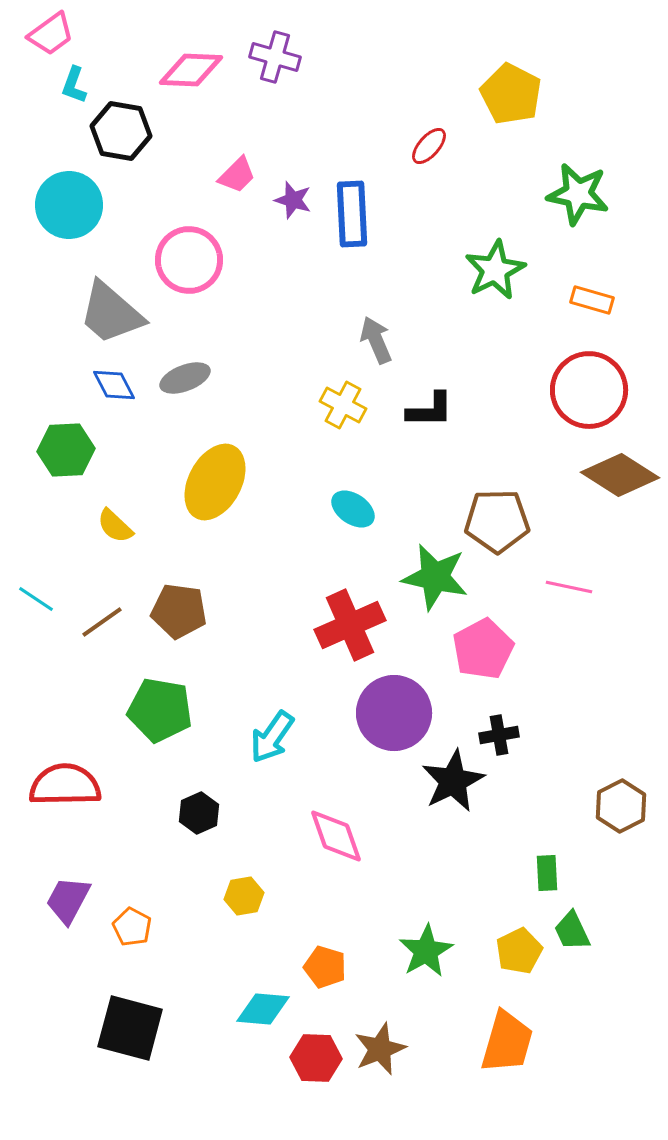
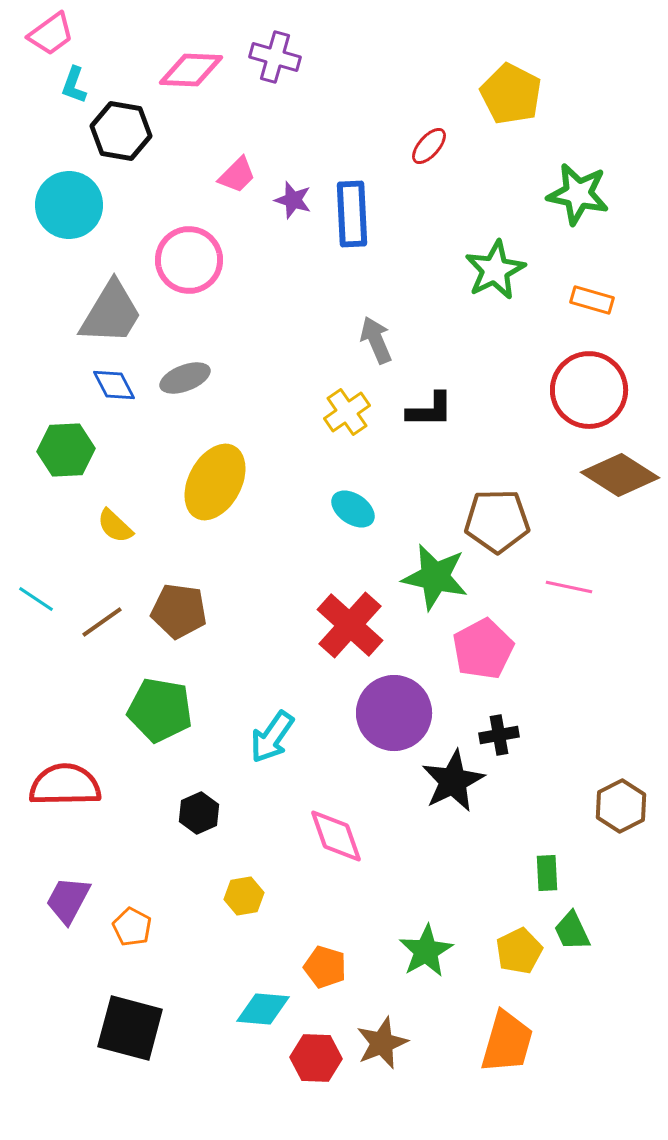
gray trapezoid at (111, 313): rotated 100 degrees counterclockwise
yellow cross at (343, 405): moved 4 px right, 7 px down; rotated 27 degrees clockwise
red cross at (350, 625): rotated 24 degrees counterclockwise
brown star at (380, 1049): moved 2 px right, 6 px up
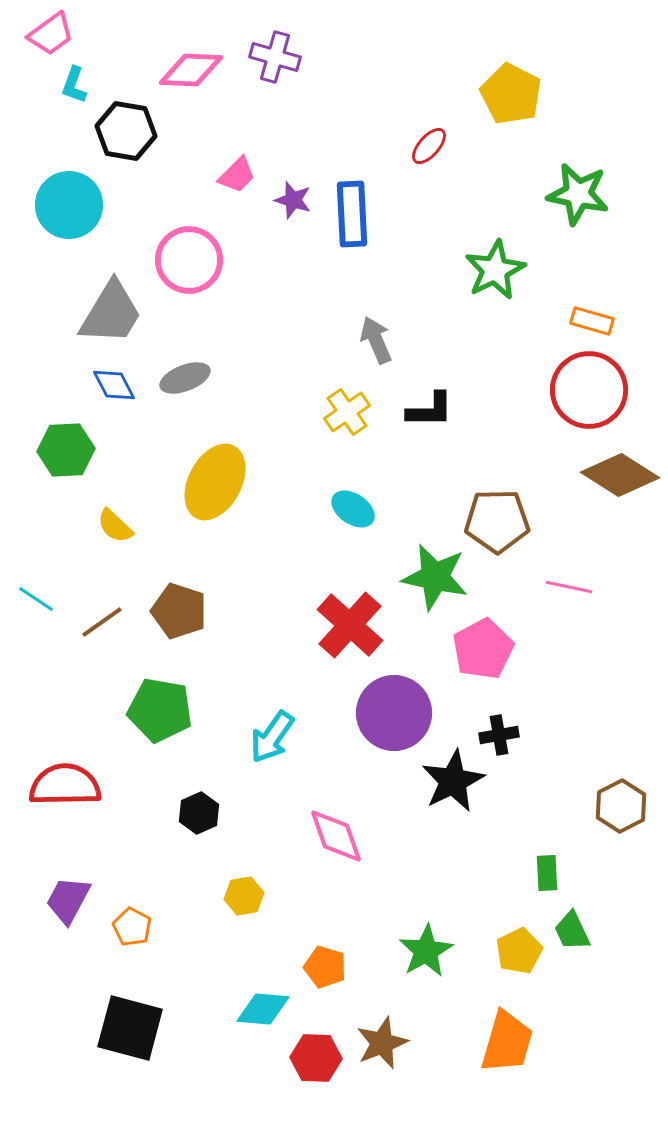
black hexagon at (121, 131): moved 5 px right
orange rectangle at (592, 300): moved 21 px down
brown pentagon at (179, 611): rotated 10 degrees clockwise
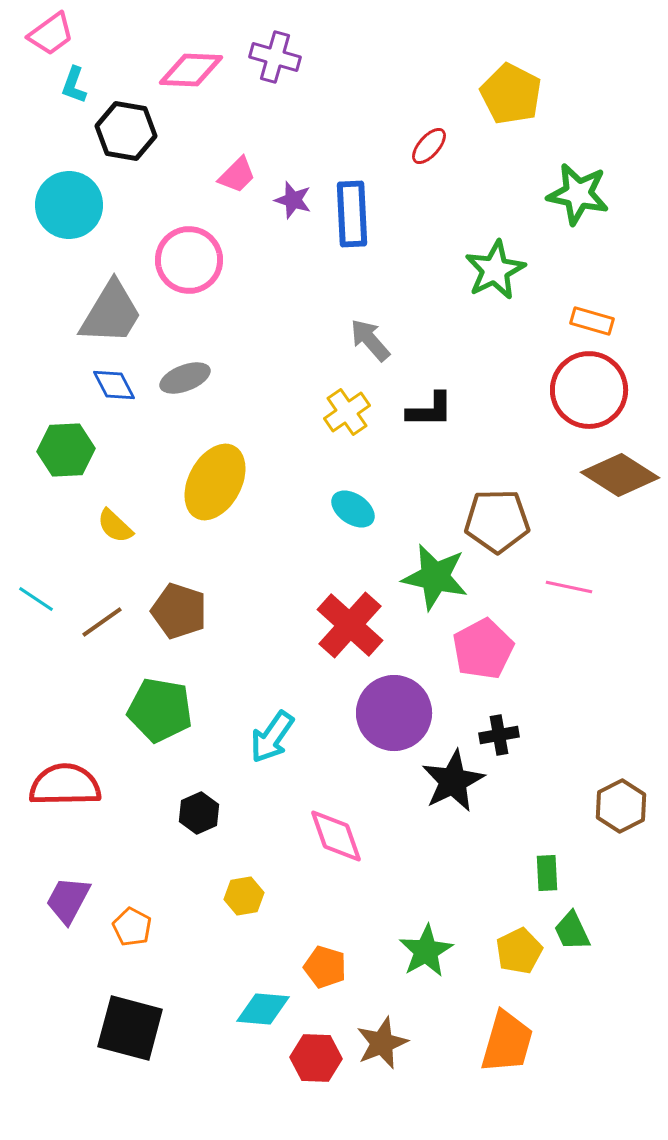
gray arrow at (376, 340): moved 6 px left; rotated 18 degrees counterclockwise
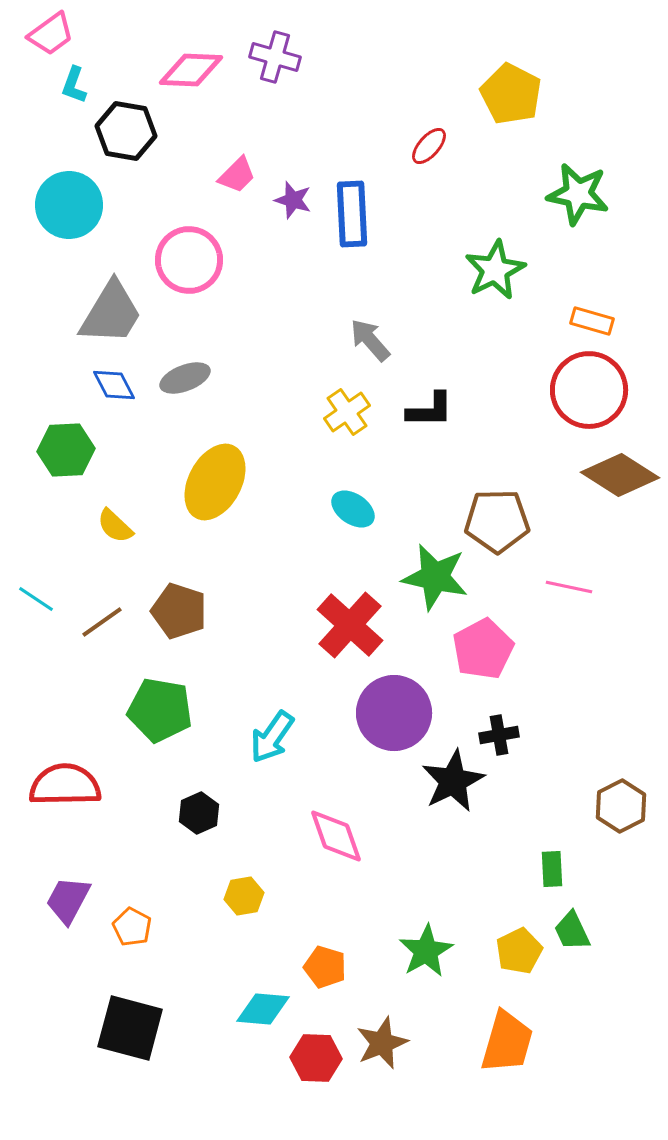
green rectangle at (547, 873): moved 5 px right, 4 px up
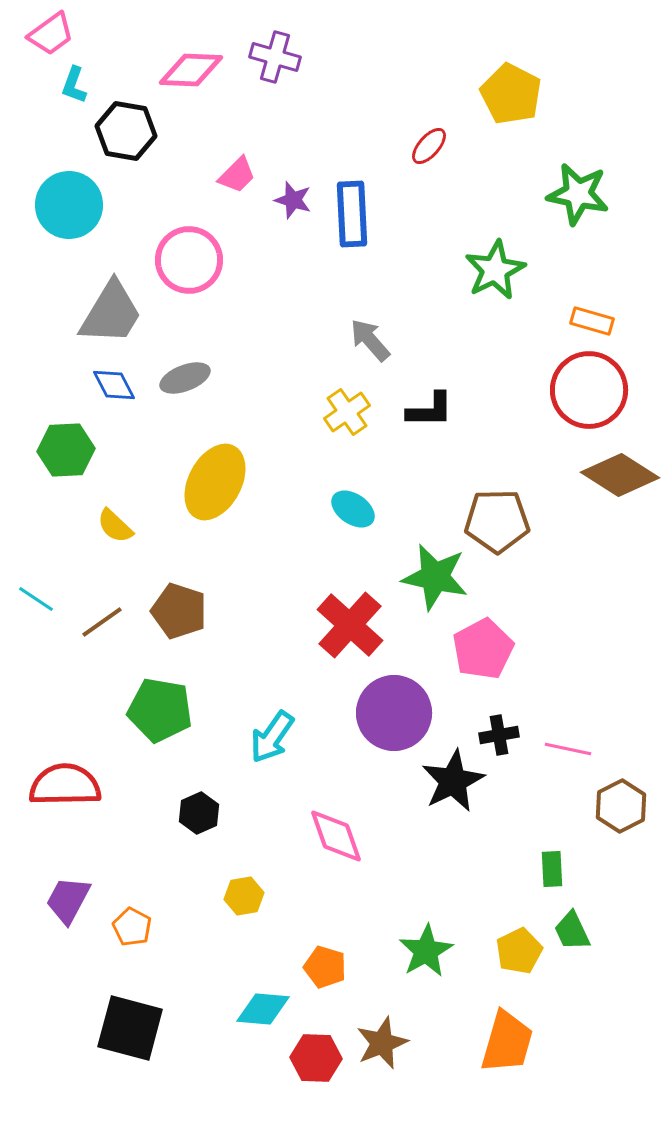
pink line at (569, 587): moved 1 px left, 162 px down
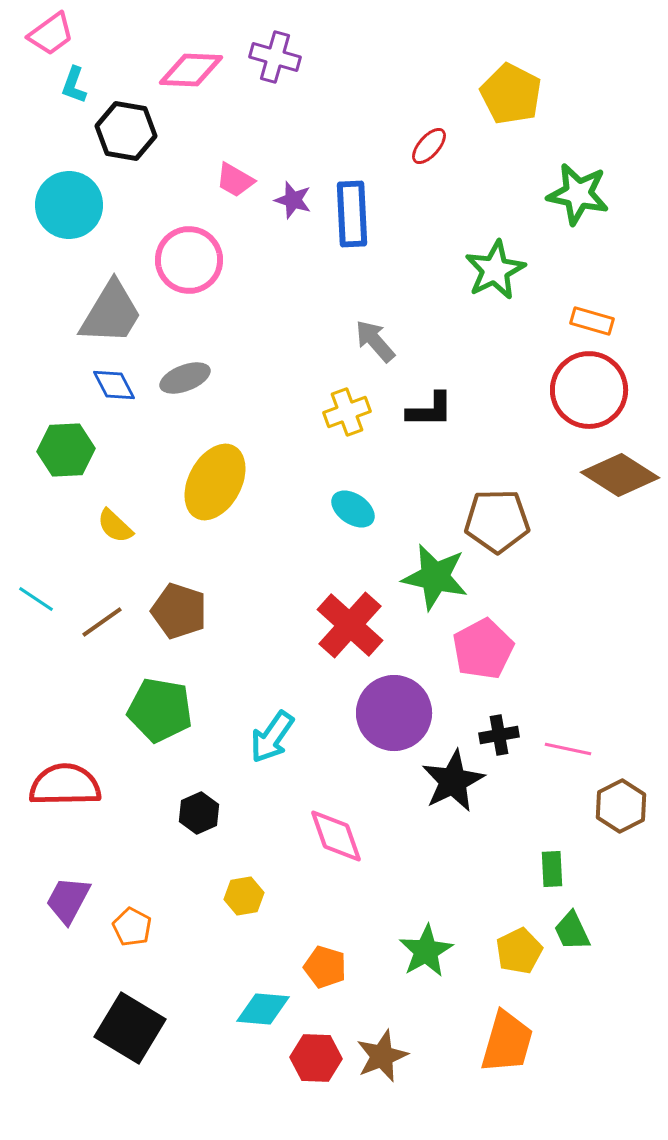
pink trapezoid at (237, 175): moved 2 px left, 5 px down; rotated 75 degrees clockwise
gray arrow at (370, 340): moved 5 px right, 1 px down
yellow cross at (347, 412): rotated 15 degrees clockwise
black square at (130, 1028): rotated 16 degrees clockwise
brown star at (382, 1043): moved 13 px down
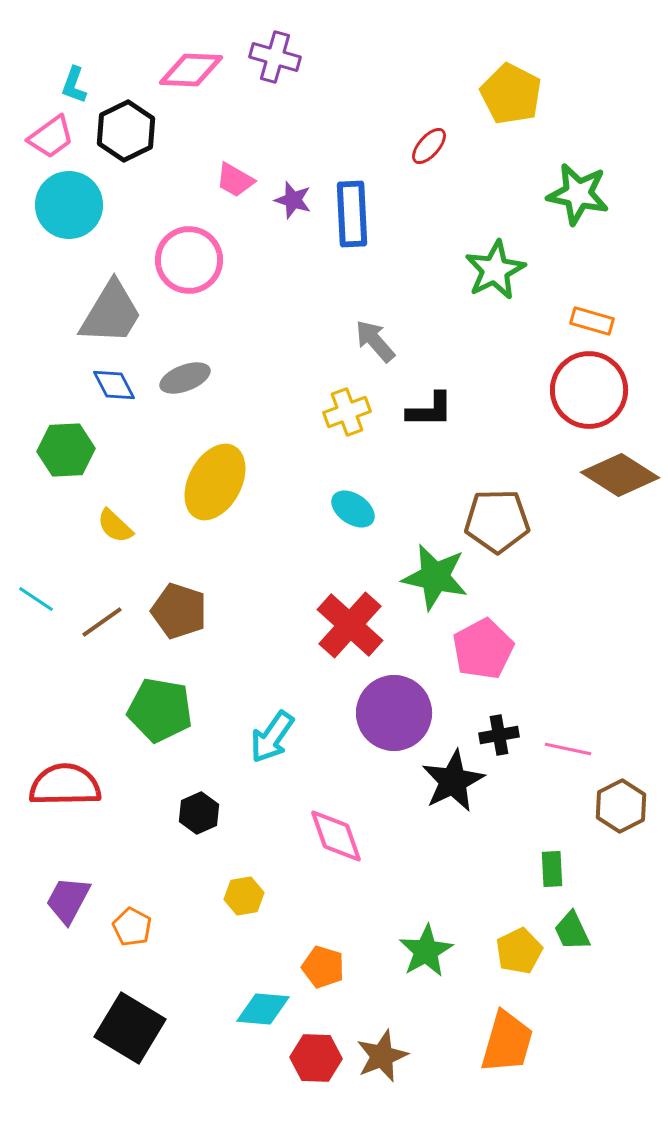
pink trapezoid at (51, 34): moved 103 px down
black hexagon at (126, 131): rotated 24 degrees clockwise
orange pentagon at (325, 967): moved 2 px left
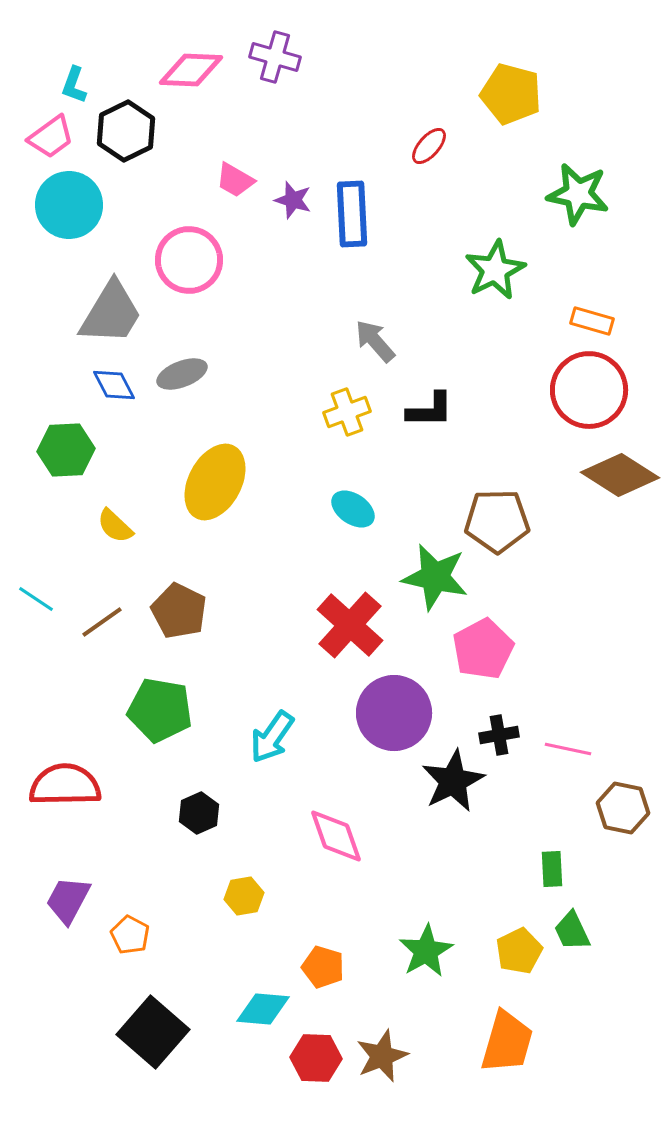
yellow pentagon at (511, 94): rotated 12 degrees counterclockwise
gray ellipse at (185, 378): moved 3 px left, 4 px up
brown pentagon at (179, 611): rotated 8 degrees clockwise
brown hexagon at (621, 806): moved 2 px right, 2 px down; rotated 21 degrees counterclockwise
orange pentagon at (132, 927): moved 2 px left, 8 px down
black square at (130, 1028): moved 23 px right, 4 px down; rotated 10 degrees clockwise
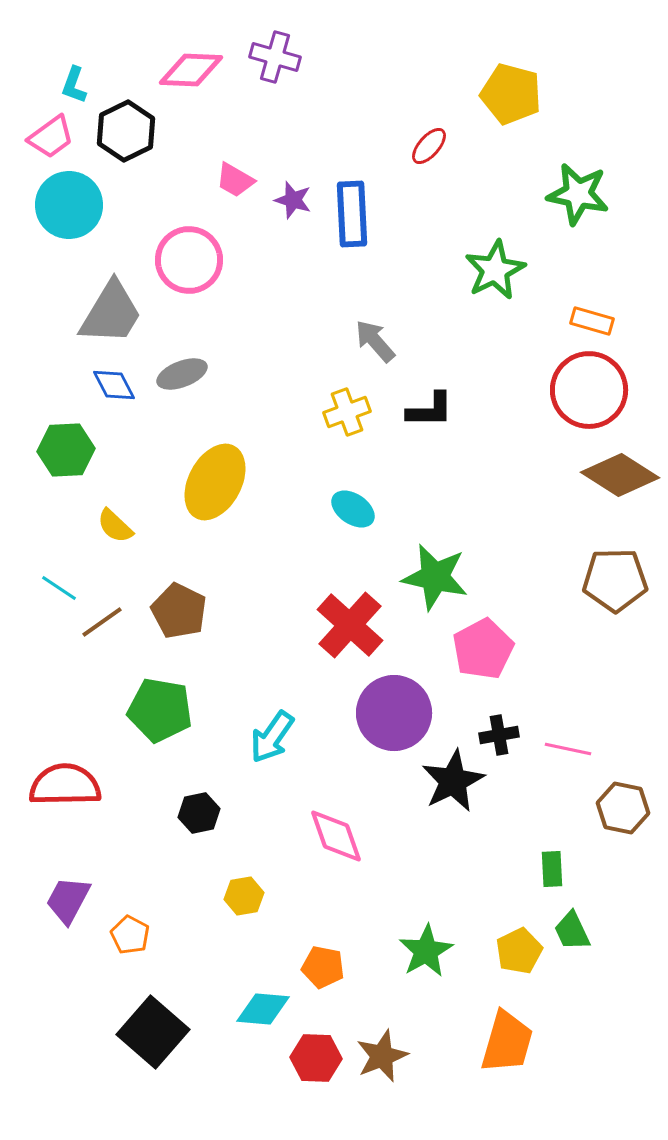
brown pentagon at (497, 521): moved 118 px right, 59 px down
cyan line at (36, 599): moved 23 px right, 11 px up
black hexagon at (199, 813): rotated 12 degrees clockwise
orange pentagon at (323, 967): rotated 6 degrees counterclockwise
